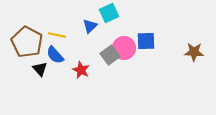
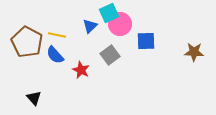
pink circle: moved 4 px left, 24 px up
black triangle: moved 6 px left, 29 px down
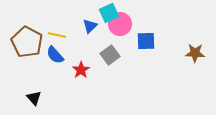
brown star: moved 1 px right, 1 px down
red star: rotated 12 degrees clockwise
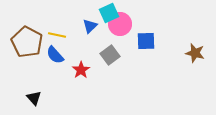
brown star: rotated 12 degrees clockwise
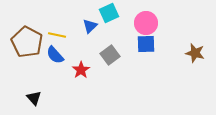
pink circle: moved 26 px right, 1 px up
blue square: moved 3 px down
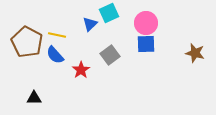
blue triangle: moved 2 px up
black triangle: rotated 49 degrees counterclockwise
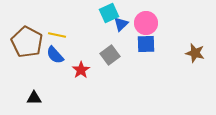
blue triangle: moved 31 px right
